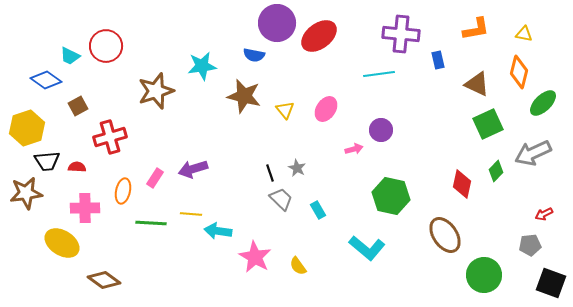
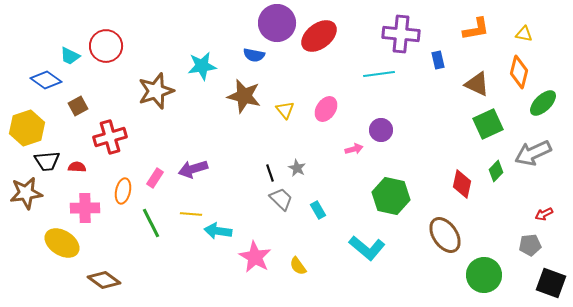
green line at (151, 223): rotated 60 degrees clockwise
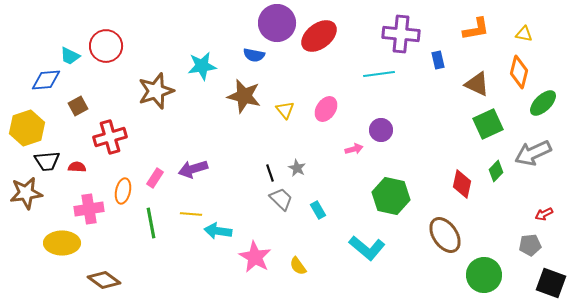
blue diamond at (46, 80): rotated 40 degrees counterclockwise
pink cross at (85, 208): moved 4 px right, 1 px down; rotated 8 degrees counterclockwise
green line at (151, 223): rotated 16 degrees clockwise
yellow ellipse at (62, 243): rotated 32 degrees counterclockwise
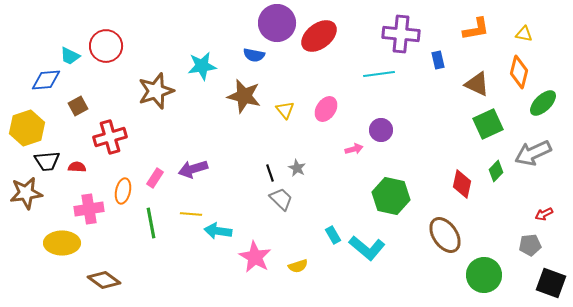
cyan rectangle at (318, 210): moved 15 px right, 25 px down
yellow semicircle at (298, 266): rotated 72 degrees counterclockwise
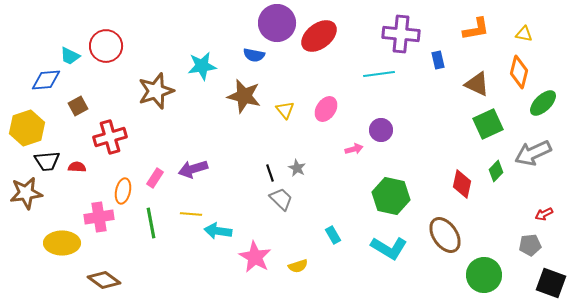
pink cross at (89, 209): moved 10 px right, 8 px down
cyan L-shape at (367, 248): moved 22 px right; rotated 9 degrees counterclockwise
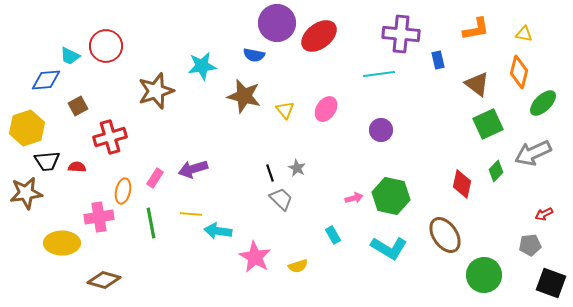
brown triangle at (477, 84): rotated 12 degrees clockwise
pink arrow at (354, 149): moved 49 px down
brown diamond at (104, 280): rotated 20 degrees counterclockwise
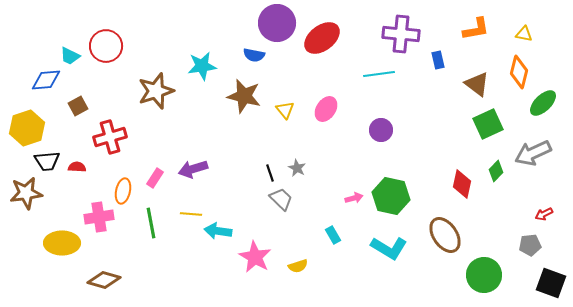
red ellipse at (319, 36): moved 3 px right, 2 px down
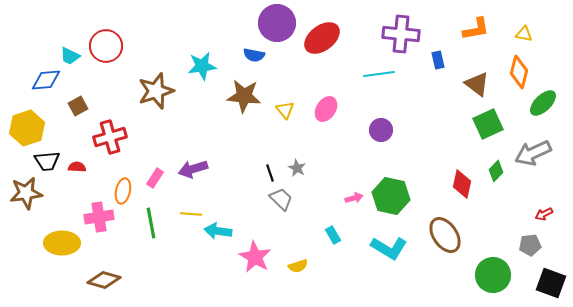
brown star at (244, 96): rotated 8 degrees counterclockwise
green circle at (484, 275): moved 9 px right
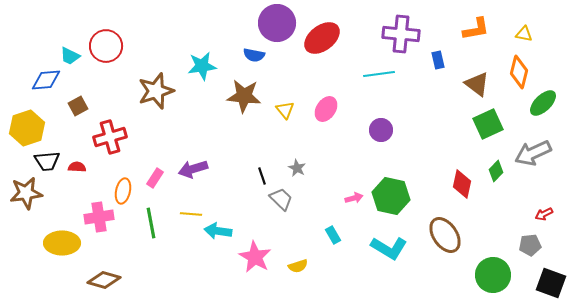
black line at (270, 173): moved 8 px left, 3 px down
